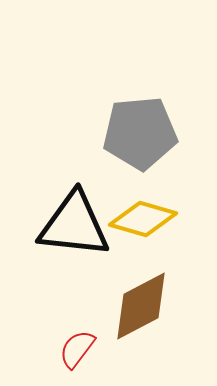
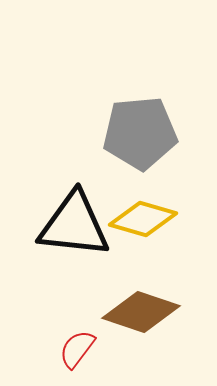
brown diamond: moved 6 px down; rotated 46 degrees clockwise
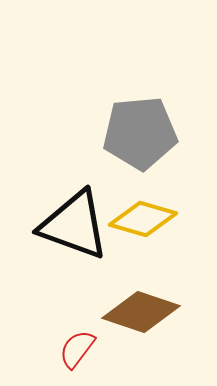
black triangle: rotated 14 degrees clockwise
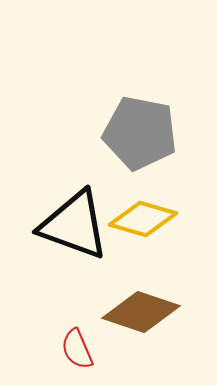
gray pentagon: rotated 16 degrees clockwise
red semicircle: rotated 60 degrees counterclockwise
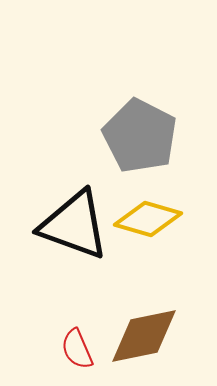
gray pentagon: moved 3 px down; rotated 16 degrees clockwise
yellow diamond: moved 5 px right
brown diamond: moved 3 px right, 24 px down; rotated 30 degrees counterclockwise
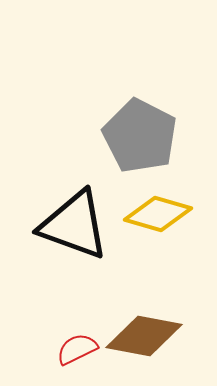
yellow diamond: moved 10 px right, 5 px up
brown diamond: rotated 22 degrees clockwise
red semicircle: rotated 87 degrees clockwise
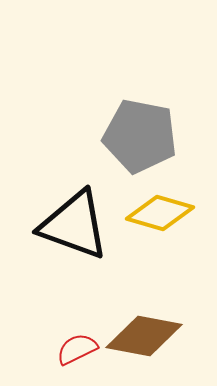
gray pentagon: rotated 16 degrees counterclockwise
yellow diamond: moved 2 px right, 1 px up
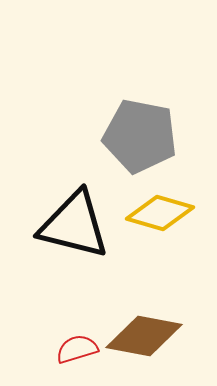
black triangle: rotated 6 degrees counterclockwise
red semicircle: rotated 9 degrees clockwise
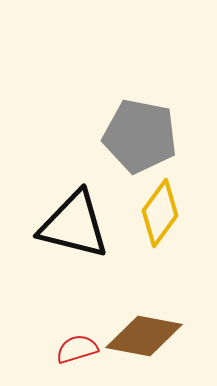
yellow diamond: rotated 70 degrees counterclockwise
